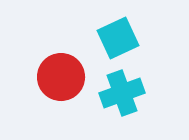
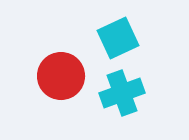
red circle: moved 1 px up
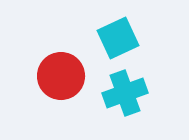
cyan cross: moved 3 px right
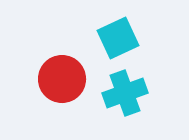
red circle: moved 1 px right, 3 px down
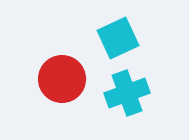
cyan cross: moved 2 px right
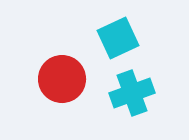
cyan cross: moved 5 px right
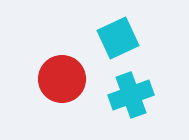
cyan cross: moved 1 px left, 2 px down
